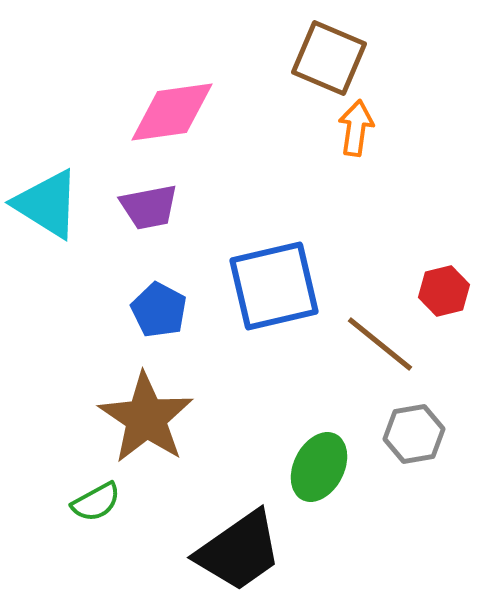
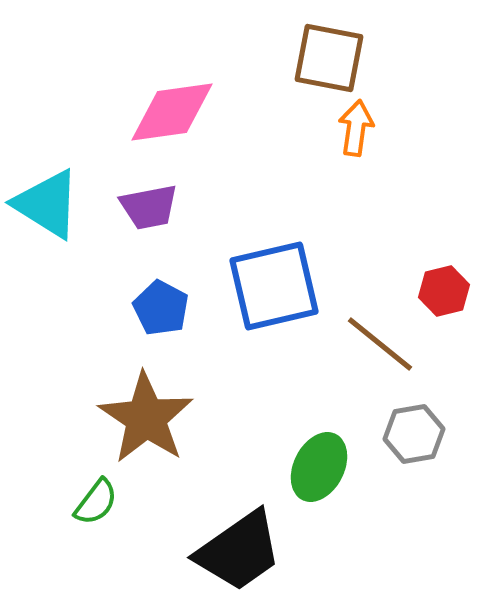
brown square: rotated 12 degrees counterclockwise
blue pentagon: moved 2 px right, 2 px up
green semicircle: rotated 24 degrees counterclockwise
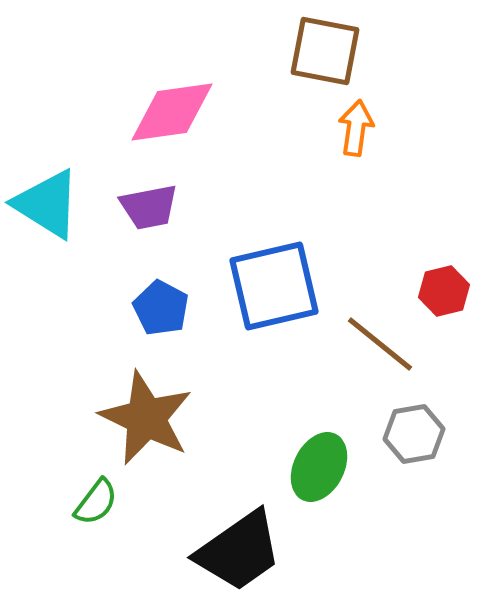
brown square: moved 4 px left, 7 px up
brown star: rotated 8 degrees counterclockwise
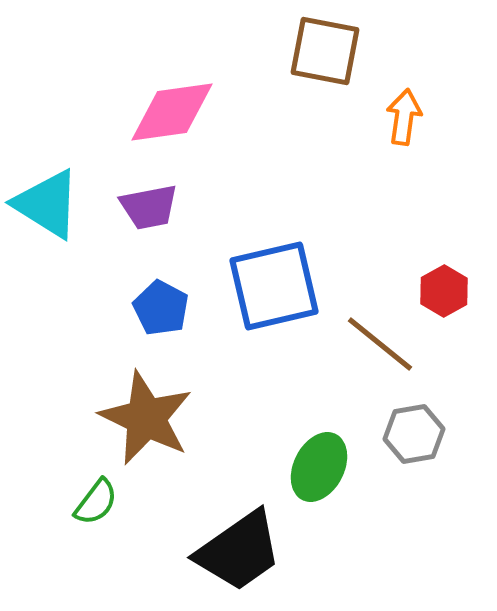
orange arrow: moved 48 px right, 11 px up
red hexagon: rotated 15 degrees counterclockwise
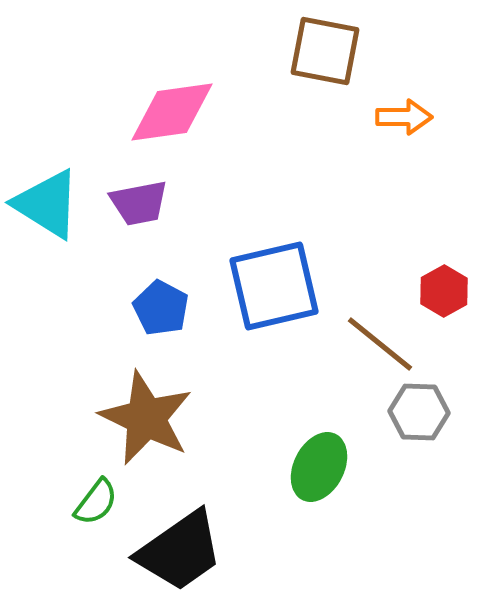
orange arrow: rotated 82 degrees clockwise
purple trapezoid: moved 10 px left, 4 px up
gray hexagon: moved 5 px right, 22 px up; rotated 12 degrees clockwise
black trapezoid: moved 59 px left
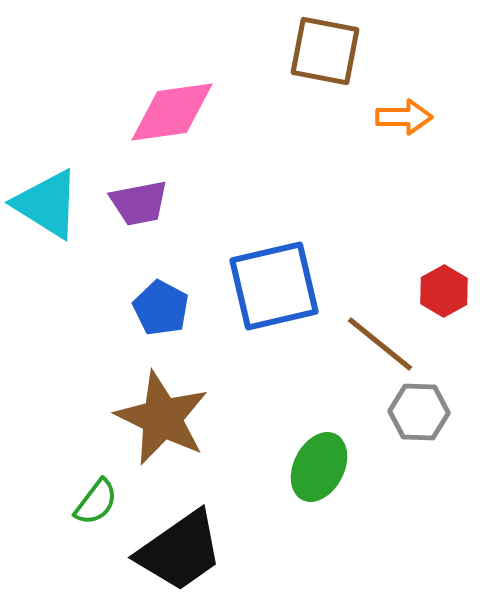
brown star: moved 16 px right
